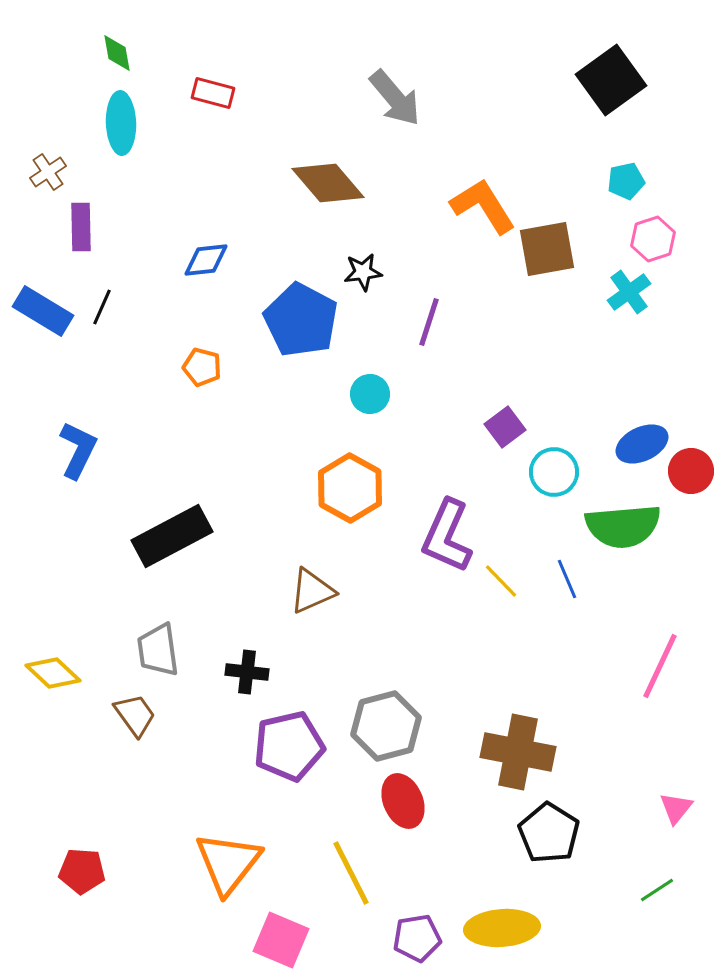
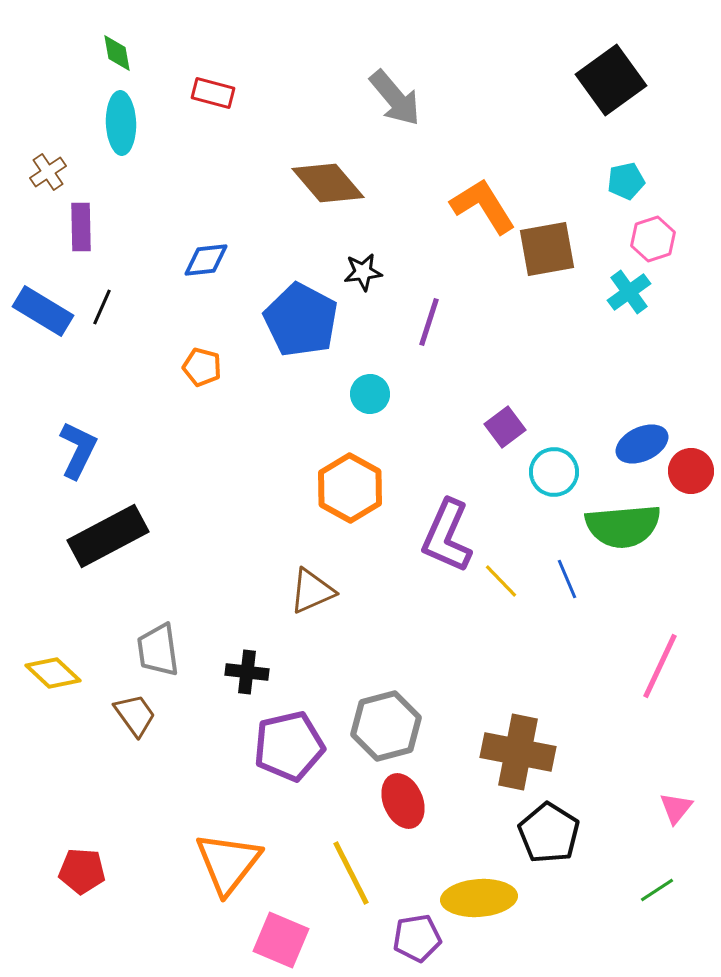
black rectangle at (172, 536): moved 64 px left
yellow ellipse at (502, 928): moved 23 px left, 30 px up
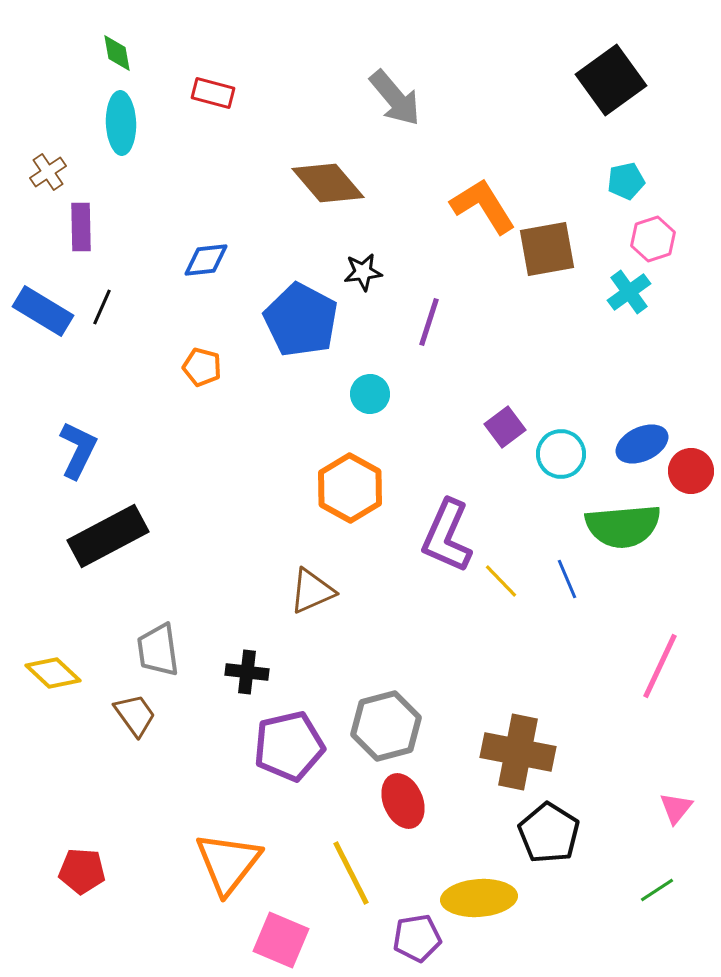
cyan circle at (554, 472): moved 7 px right, 18 px up
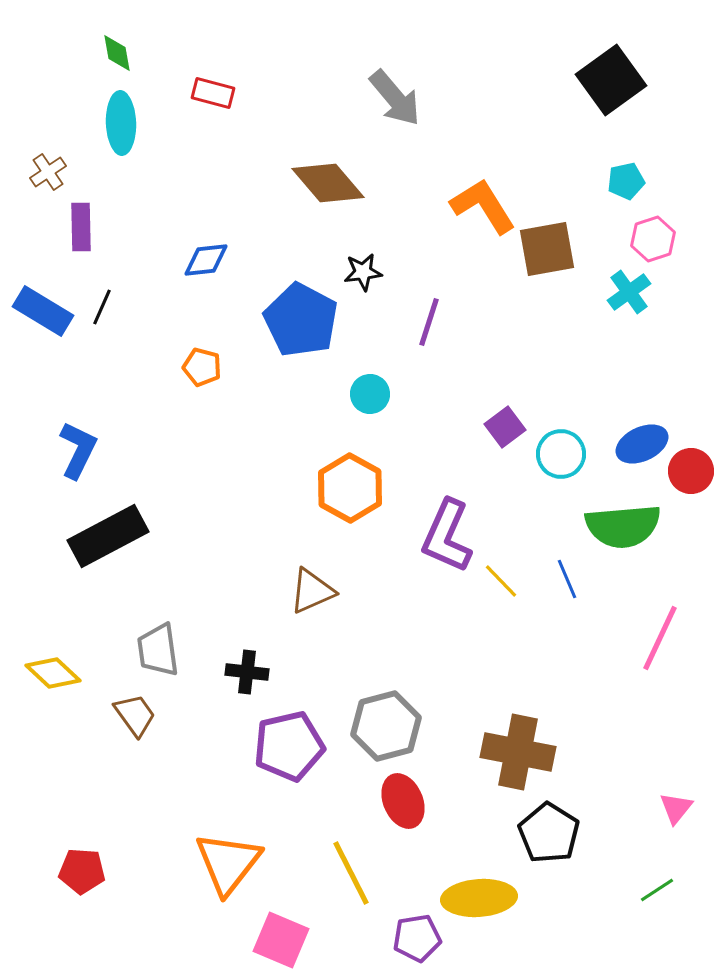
pink line at (660, 666): moved 28 px up
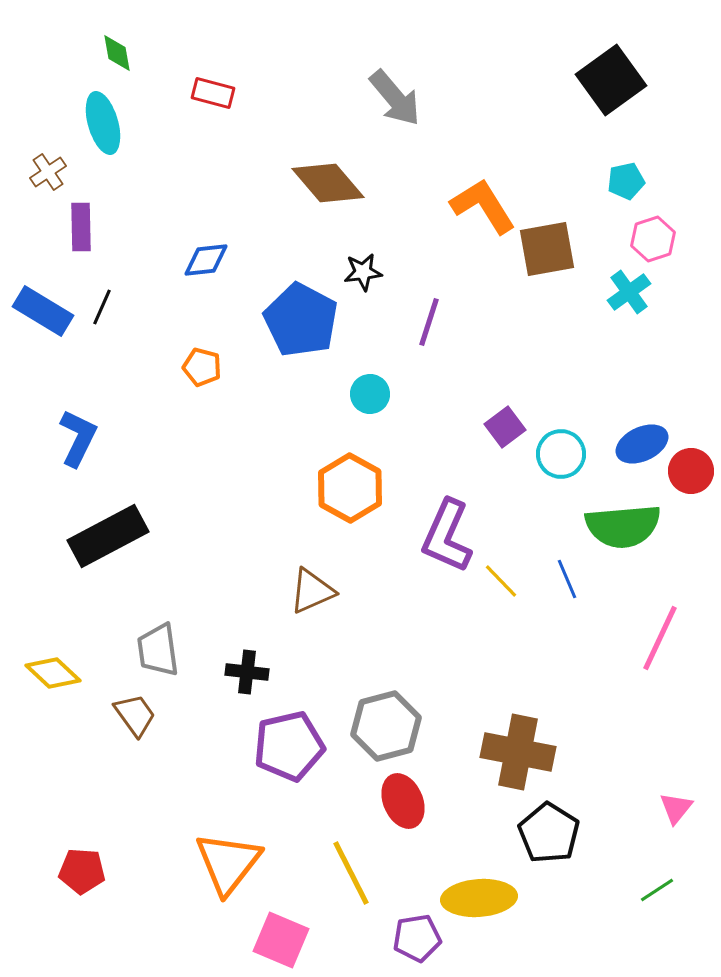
cyan ellipse at (121, 123): moved 18 px left; rotated 14 degrees counterclockwise
blue L-shape at (78, 450): moved 12 px up
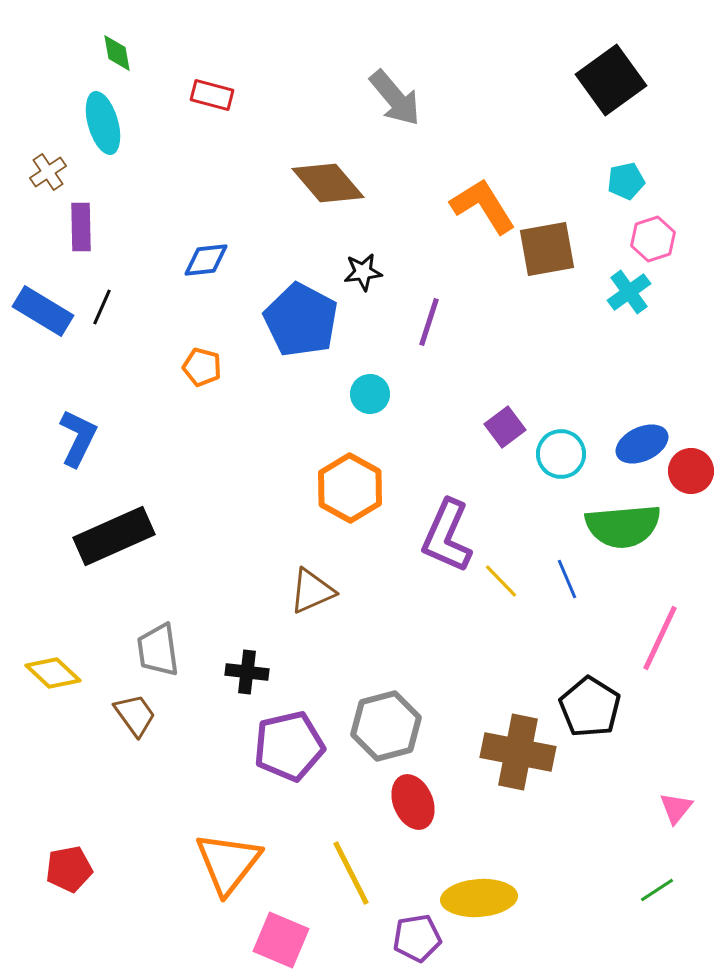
red rectangle at (213, 93): moved 1 px left, 2 px down
black rectangle at (108, 536): moved 6 px right; rotated 4 degrees clockwise
red ellipse at (403, 801): moved 10 px right, 1 px down
black pentagon at (549, 833): moved 41 px right, 126 px up
red pentagon at (82, 871): moved 13 px left, 2 px up; rotated 15 degrees counterclockwise
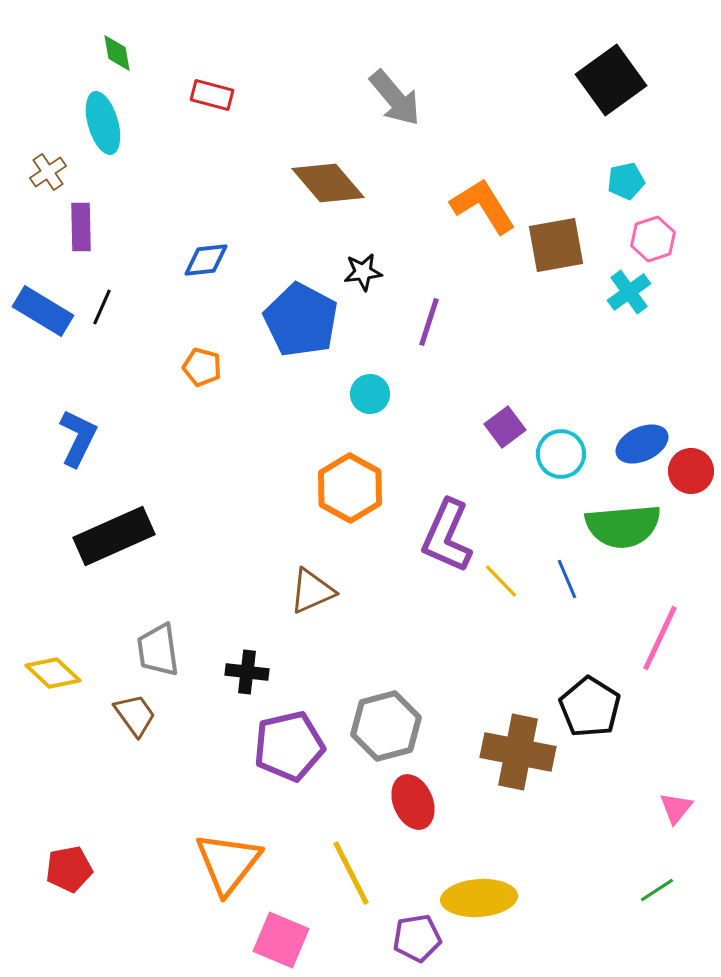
brown square at (547, 249): moved 9 px right, 4 px up
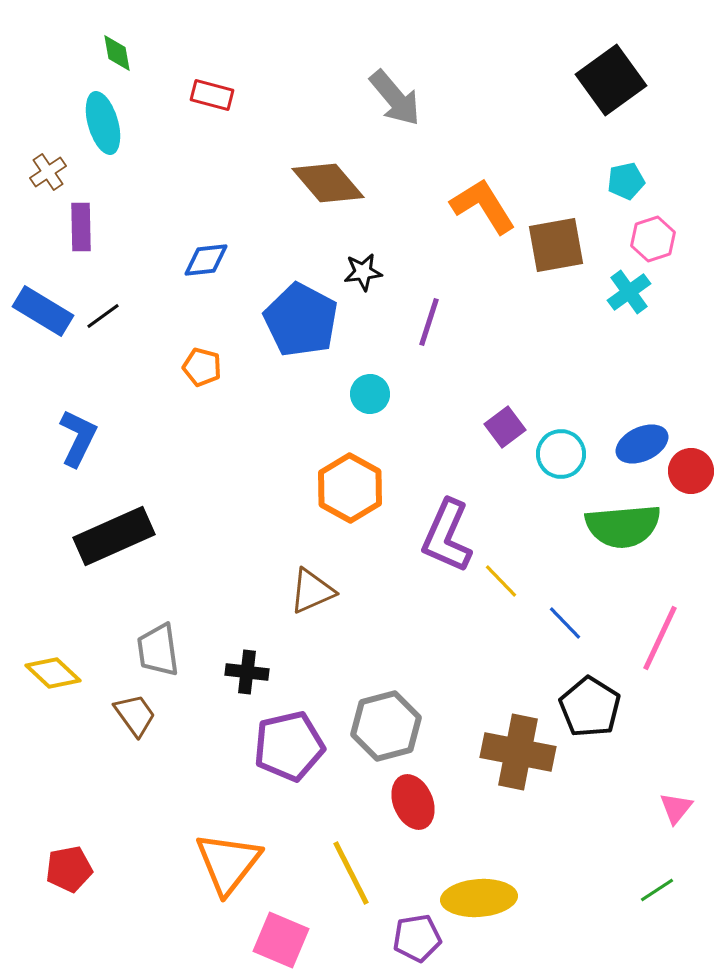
black line at (102, 307): moved 1 px right, 9 px down; rotated 30 degrees clockwise
blue line at (567, 579): moved 2 px left, 44 px down; rotated 21 degrees counterclockwise
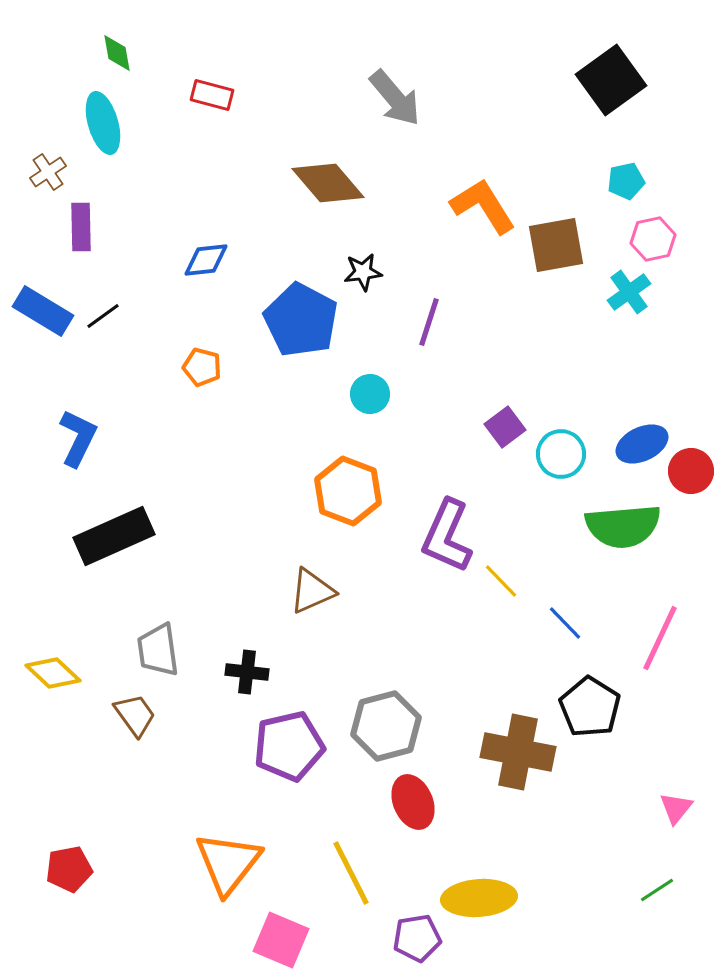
pink hexagon at (653, 239): rotated 6 degrees clockwise
orange hexagon at (350, 488): moved 2 px left, 3 px down; rotated 8 degrees counterclockwise
